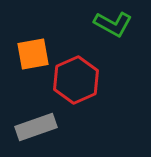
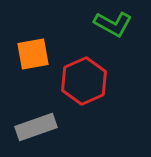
red hexagon: moved 8 px right, 1 px down
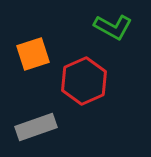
green L-shape: moved 3 px down
orange square: rotated 8 degrees counterclockwise
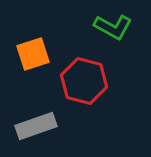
red hexagon: rotated 21 degrees counterclockwise
gray rectangle: moved 1 px up
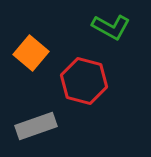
green L-shape: moved 2 px left
orange square: moved 2 px left, 1 px up; rotated 32 degrees counterclockwise
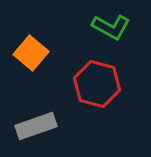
red hexagon: moved 13 px right, 3 px down
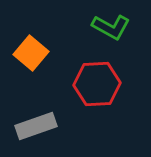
red hexagon: rotated 18 degrees counterclockwise
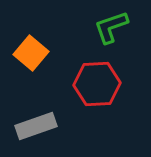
green L-shape: rotated 132 degrees clockwise
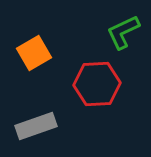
green L-shape: moved 12 px right, 5 px down; rotated 6 degrees counterclockwise
orange square: moved 3 px right; rotated 20 degrees clockwise
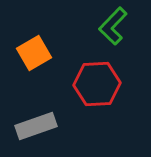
green L-shape: moved 10 px left, 6 px up; rotated 21 degrees counterclockwise
